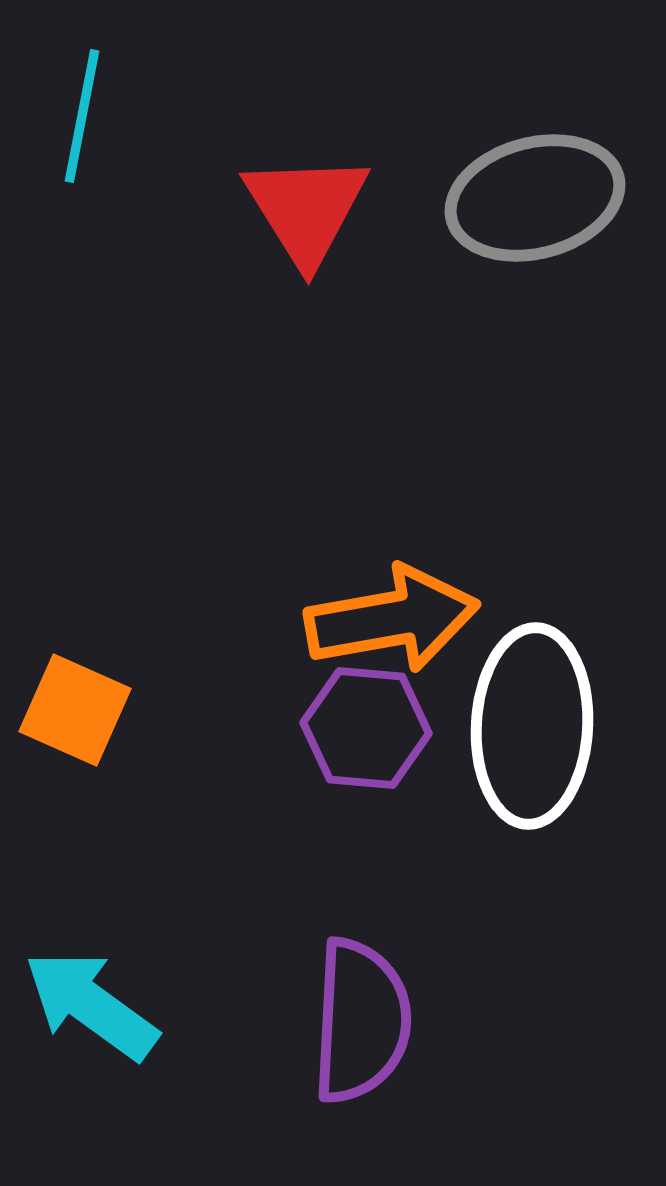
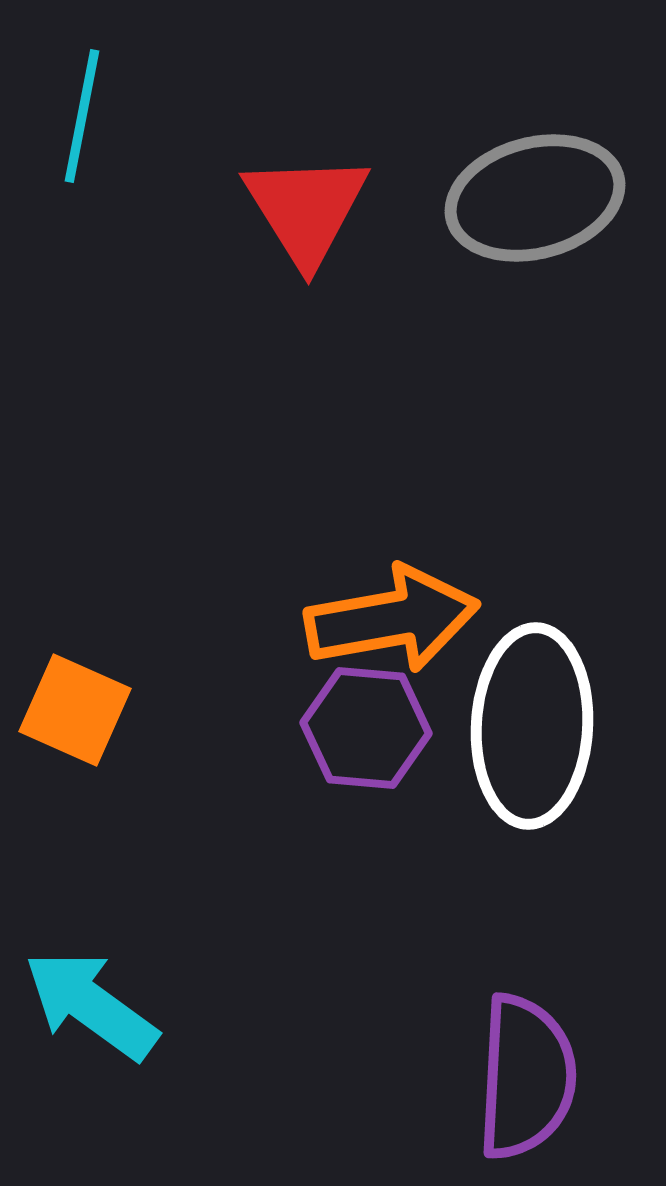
purple semicircle: moved 165 px right, 56 px down
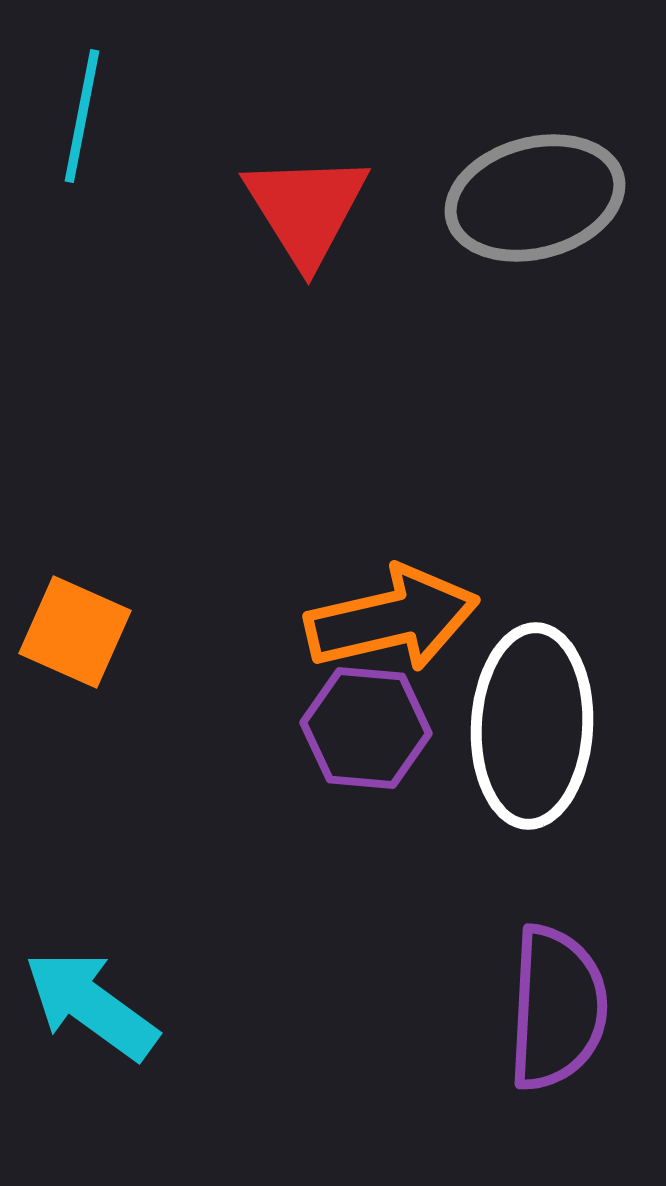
orange arrow: rotated 3 degrees counterclockwise
orange square: moved 78 px up
purple semicircle: moved 31 px right, 69 px up
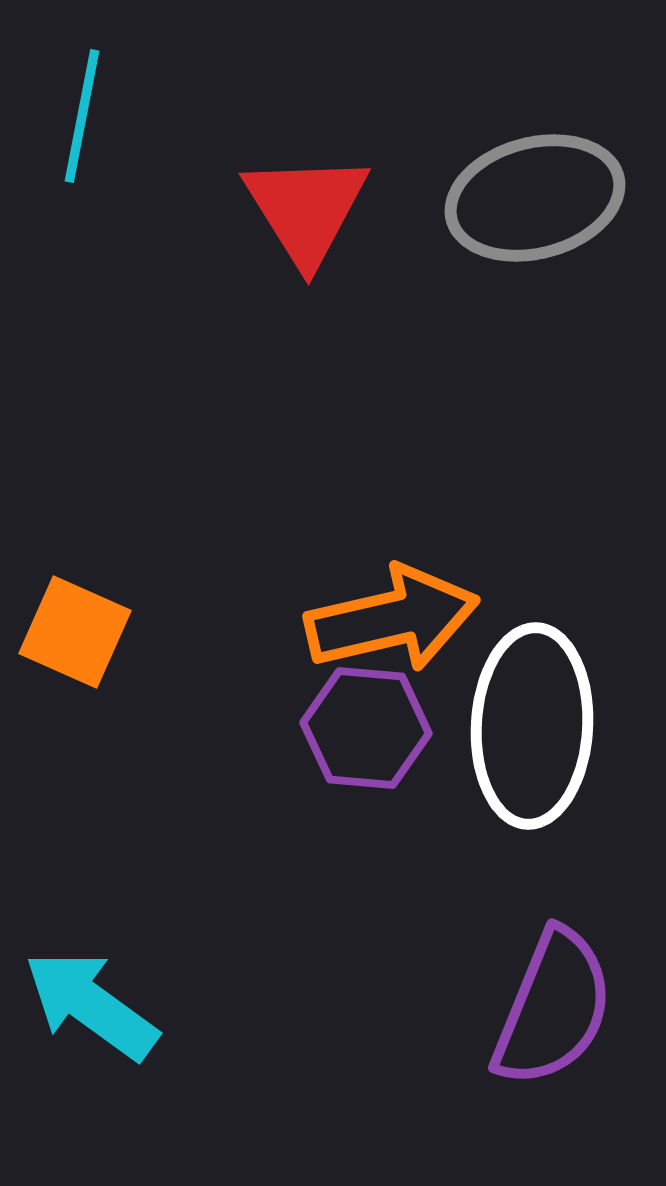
purple semicircle: moved 4 px left; rotated 19 degrees clockwise
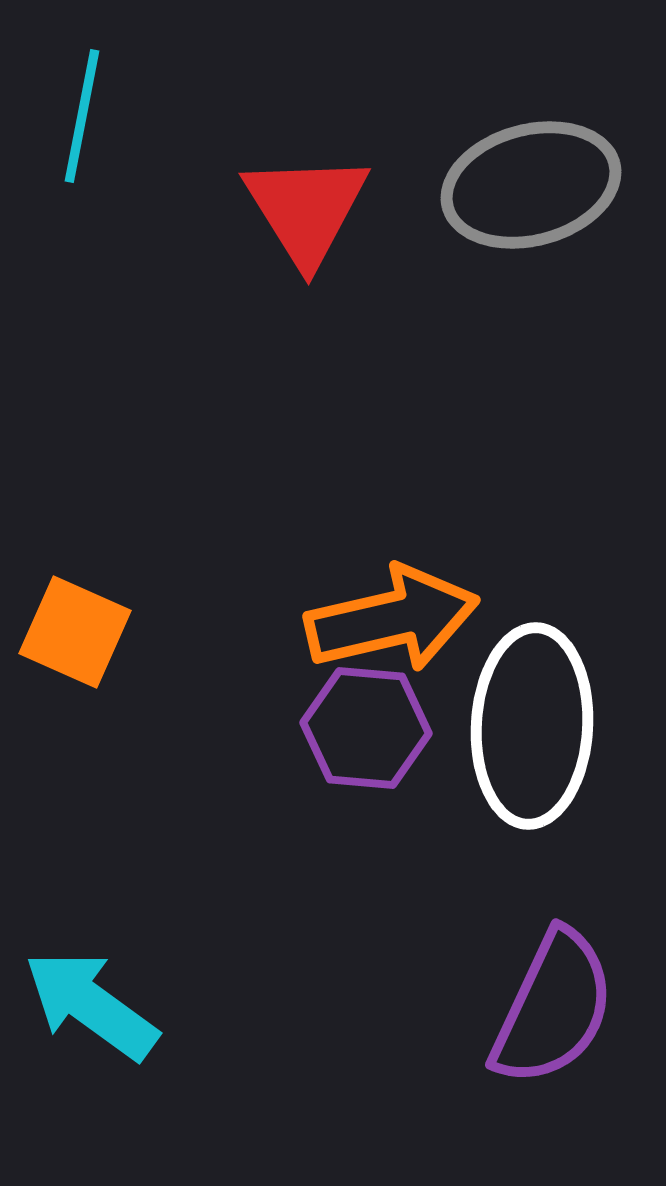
gray ellipse: moved 4 px left, 13 px up
purple semicircle: rotated 3 degrees clockwise
